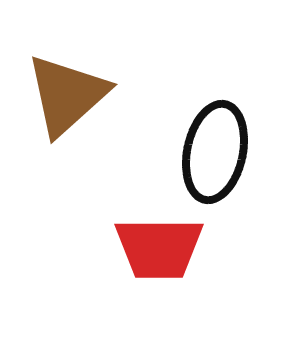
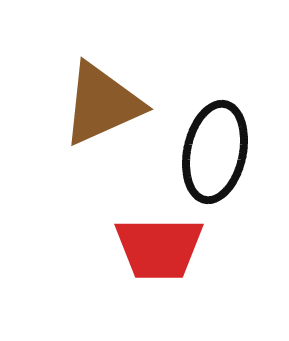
brown triangle: moved 35 px right, 9 px down; rotated 18 degrees clockwise
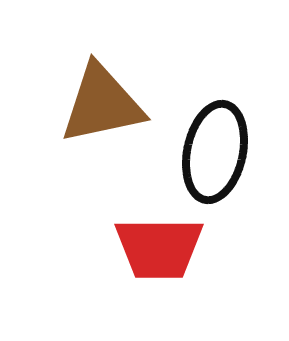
brown triangle: rotated 12 degrees clockwise
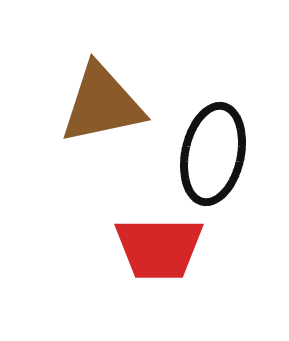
black ellipse: moved 2 px left, 2 px down
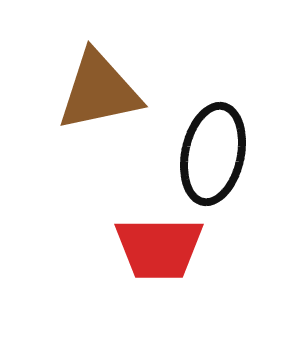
brown triangle: moved 3 px left, 13 px up
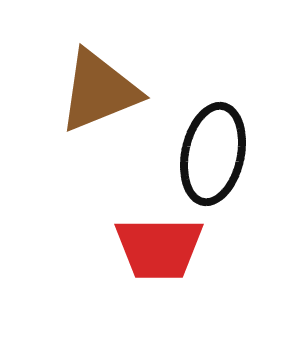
brown triangle: rotated 10 degrees counterclockwise
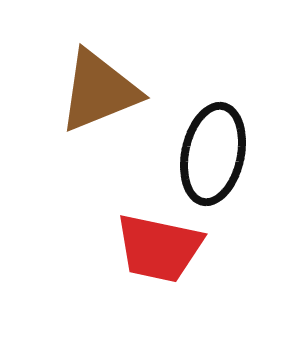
red trapezoid: rotated 12 degrees clockwise
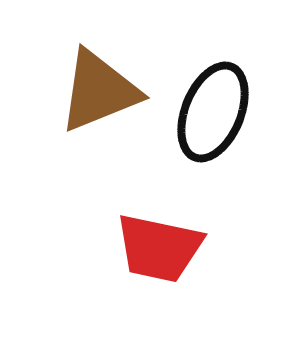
black ellipse: moved 42 px up; rotated 10 degrees clockwise
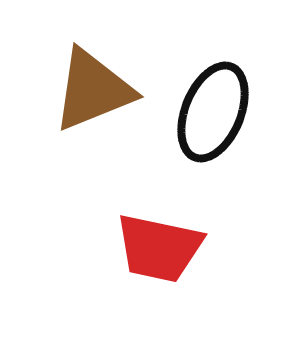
brown triangle: moved 6 px left, 1 px up
